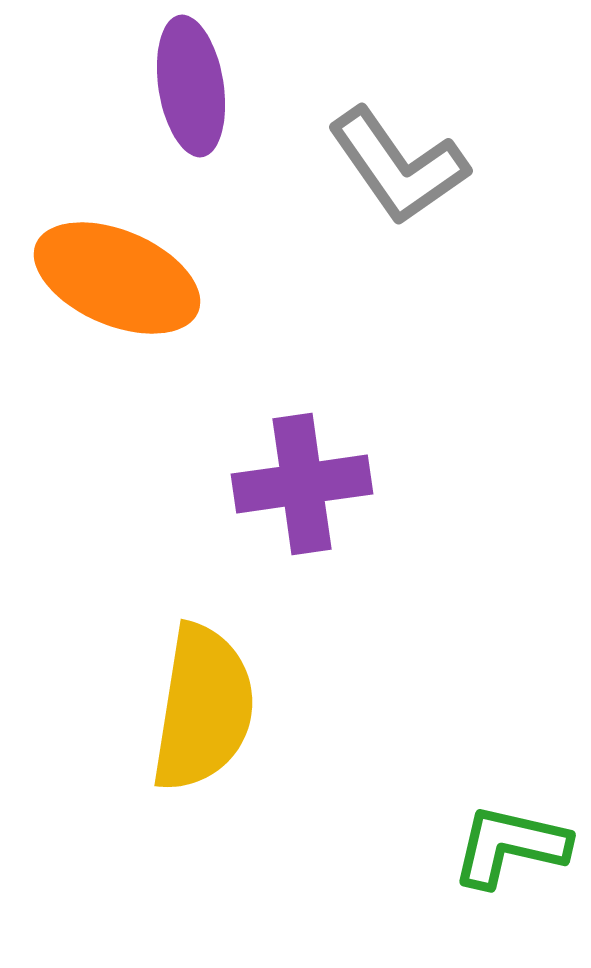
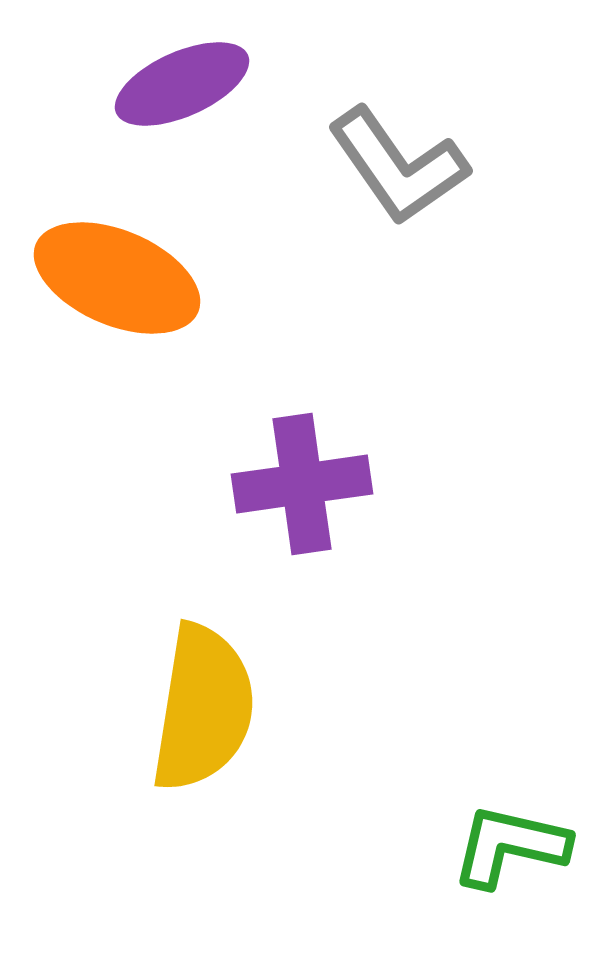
purple ellipse: moved 9 px left, 2 px up; rotated 75 degrees clockwise
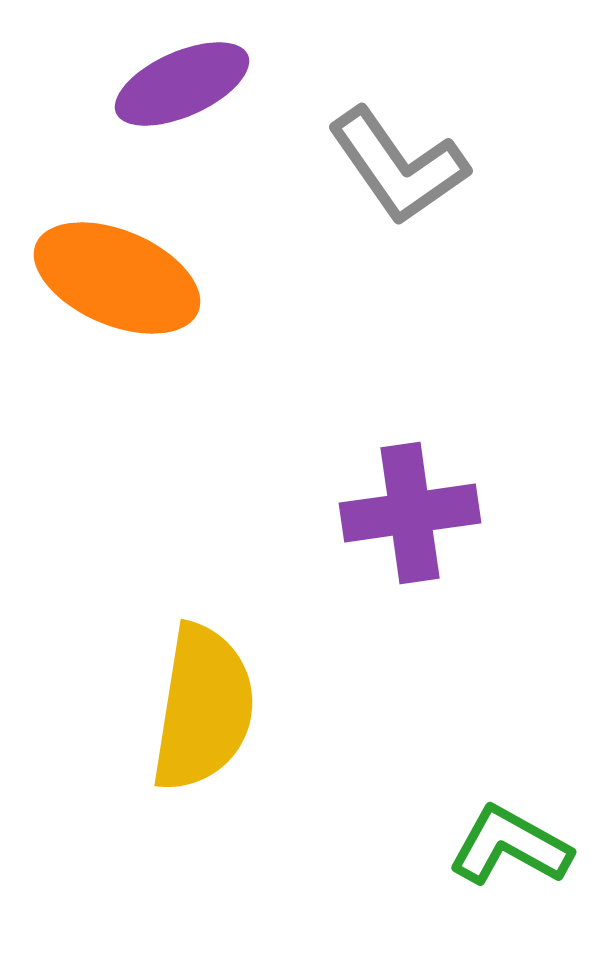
purple cross: moved 108 px right, 29 px down
green L-shape: rotated 16 degrees clockwise
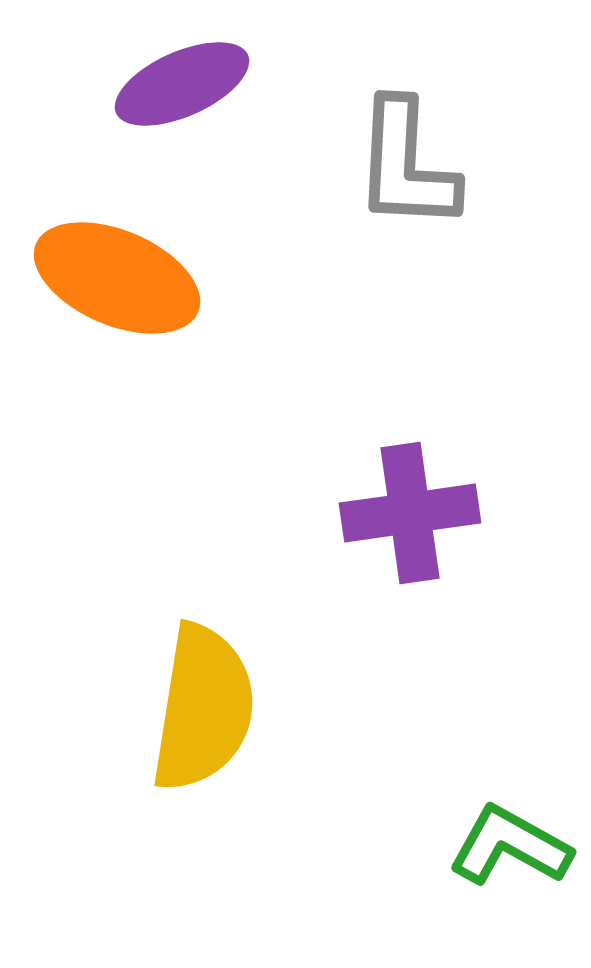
gray L-shape: moved 8 px right, 1 px up; rotated 38 degrees clockwise
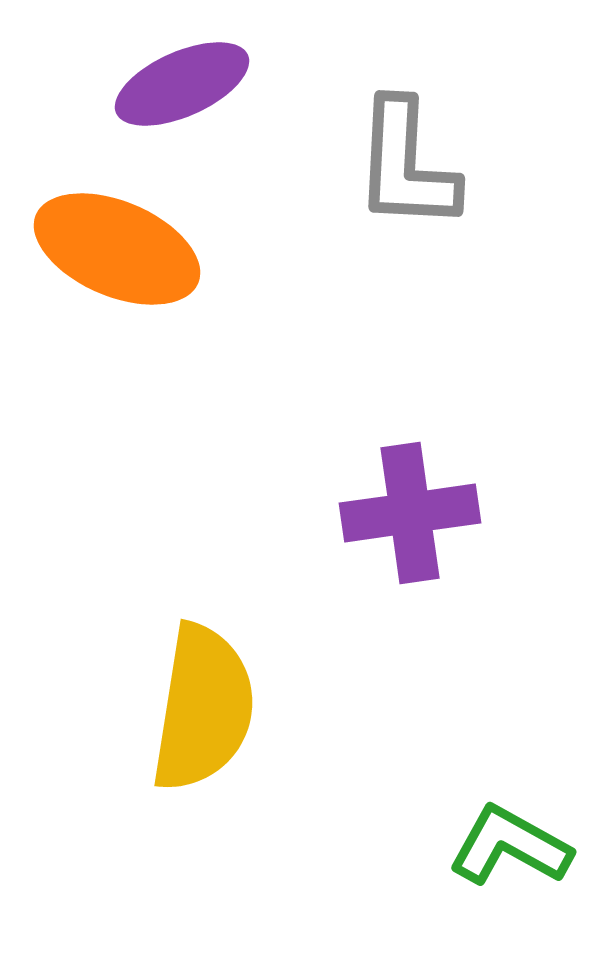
orange ellipse: moved 29 px up
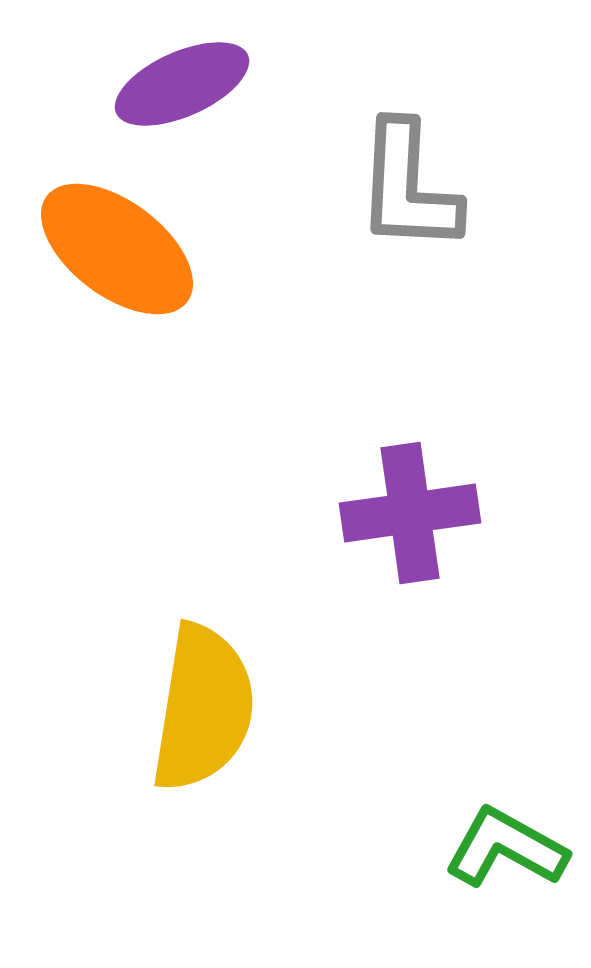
gray L-shape: moved 2 px right, 22 px down
orange ellipse: rotated 14 degrees clockwise
green L-shape: moved 4 px left, 2 px down
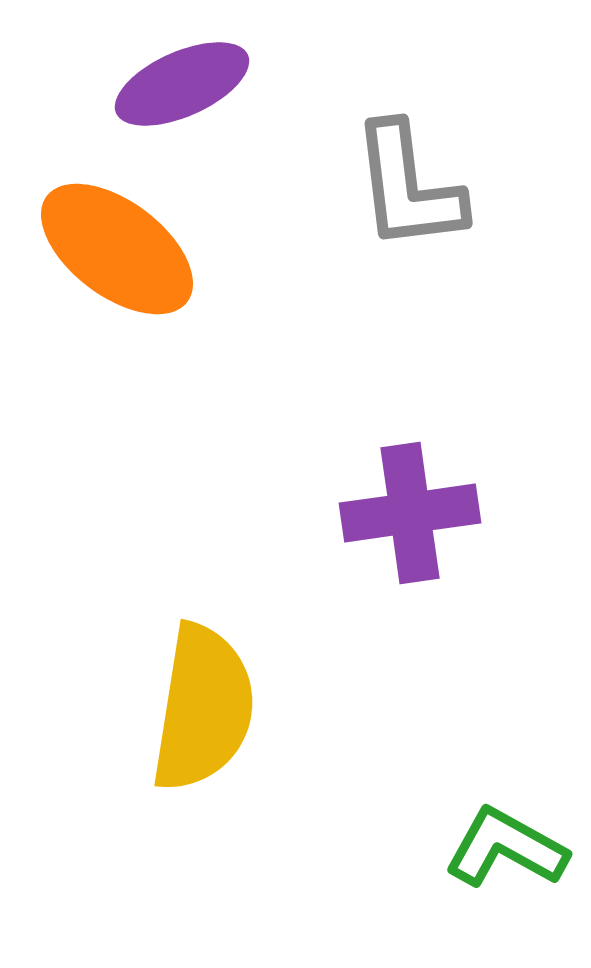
gray L-shape: rotated 10 degrees counterclockwise
